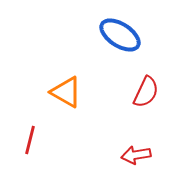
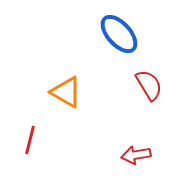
blue ellipse: moved 1 px left, 1 px up; rotated 15 degrees clockwise
red semicircle: moved 3 px right, 7 px up; rotated 56 degrees counterclockwise
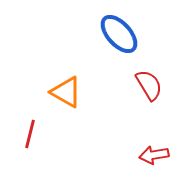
red line: moved 6 px up
red arrow: moved 18 px right
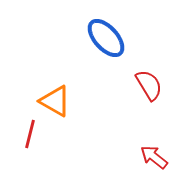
blue ellipse: moved 13 px left, 4 px down
orange triangle: moved 11 px left, 9 px down
red arrow: moved 2 px down; rotated 48 degrees clockwise
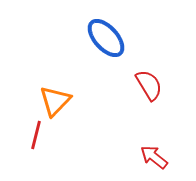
orange triangle: rotated 44 degrees clockwise
red line: moved 6 px right, 1 px down
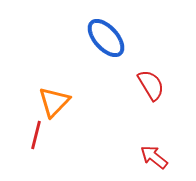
red semicircle: moved 2 px right
orange triangle: moved 1 px left, 1 px down
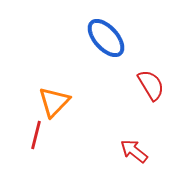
red arrow: moved 20 px left, 6 px up
